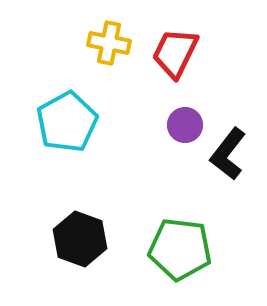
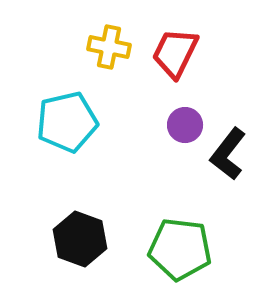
yellow cross: moved 4 px down
cyan pentagon: rotated 16 degrees clockwise
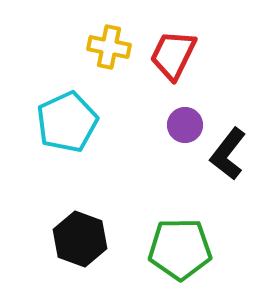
red trapezoid: moved 2 px left, 2 px down
cyan pentagon: rotated 12 degrees counterclockwise
green pentagon: rotated 8 degrees counterclockwise
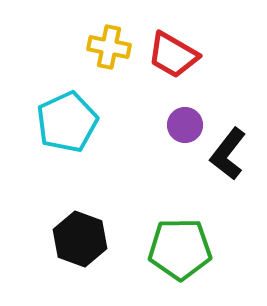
red trapezoid: rotated 86 degrees counterclockwise
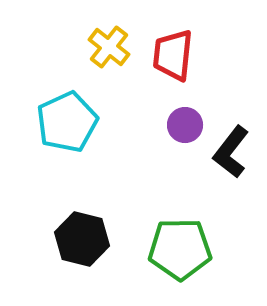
yellow cross: rotated 27 degrees clockwise
red trapezoid: rotated 66 degrees clockwise
black L-shape: moved 3 px right, 2 px up
black hexagon: moved 2 px right; rotated 6 degrees counterclockwise
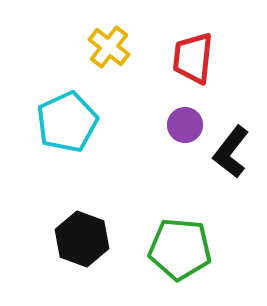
red trapezoid: moved 20 px right, 3 px down
black hexagon: rotated 6 degrees clockwise
green pentagon: rotated 6 degrees clockwise
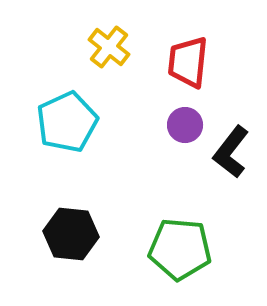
red trapezoid: moved 5 px left, 4 px down
black hexagon: moved 11 px left, 5 px up; rotated 14 degrees counterclockwise
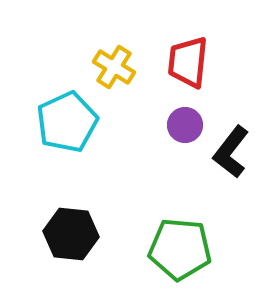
yellow cross: moved 5 px right, 20 px down; rotated 6 degrees counterclockwise
